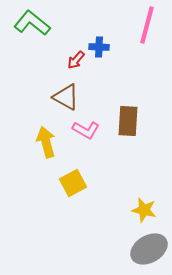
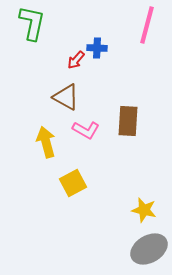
green L-shape: rotated 63 degrees clockwise
blue cross: moved 2 px left, 1 px down
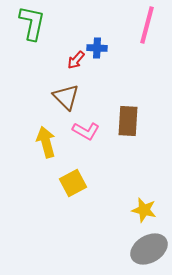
brown triangle: rotated 16 degrees clockwise
pink L-shape: moved 1 px down
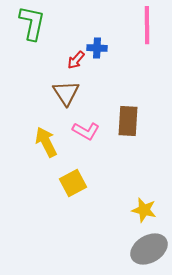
pink line: rotated 15 degrees counterclockwise
brown triangle: moved 4 px up; rotated 12 degrees clockwise
yellow arrow: rotated 12 degrees counterclockwise
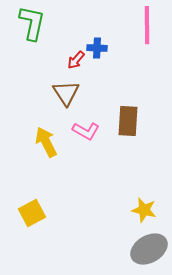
yellow square: moved 41 px left, 30 px down
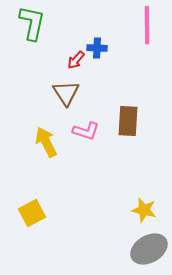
pink L-shape: rotated 12 degrees counterclockwise
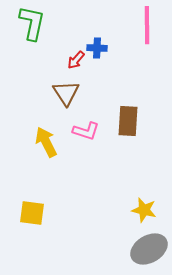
yellow square: rotated 36 degrees clockwise
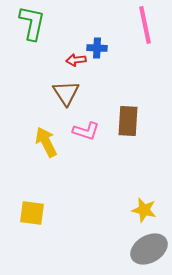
pink line: moved 2 px left; rotated 12 degrees counterclockwise
red arrow: rotated 42 degrees clockwise
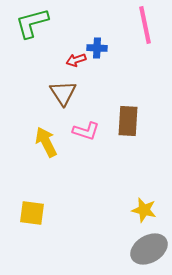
green L-shape: rotated 117 degrees counterclockwise
red arrow: rotated 12 degrees counterclockwise
brown triangle: moved 3 px left
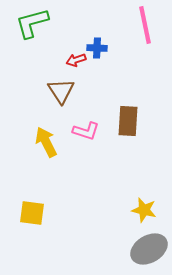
brown triangle: moved 2 px left, 2 px up
